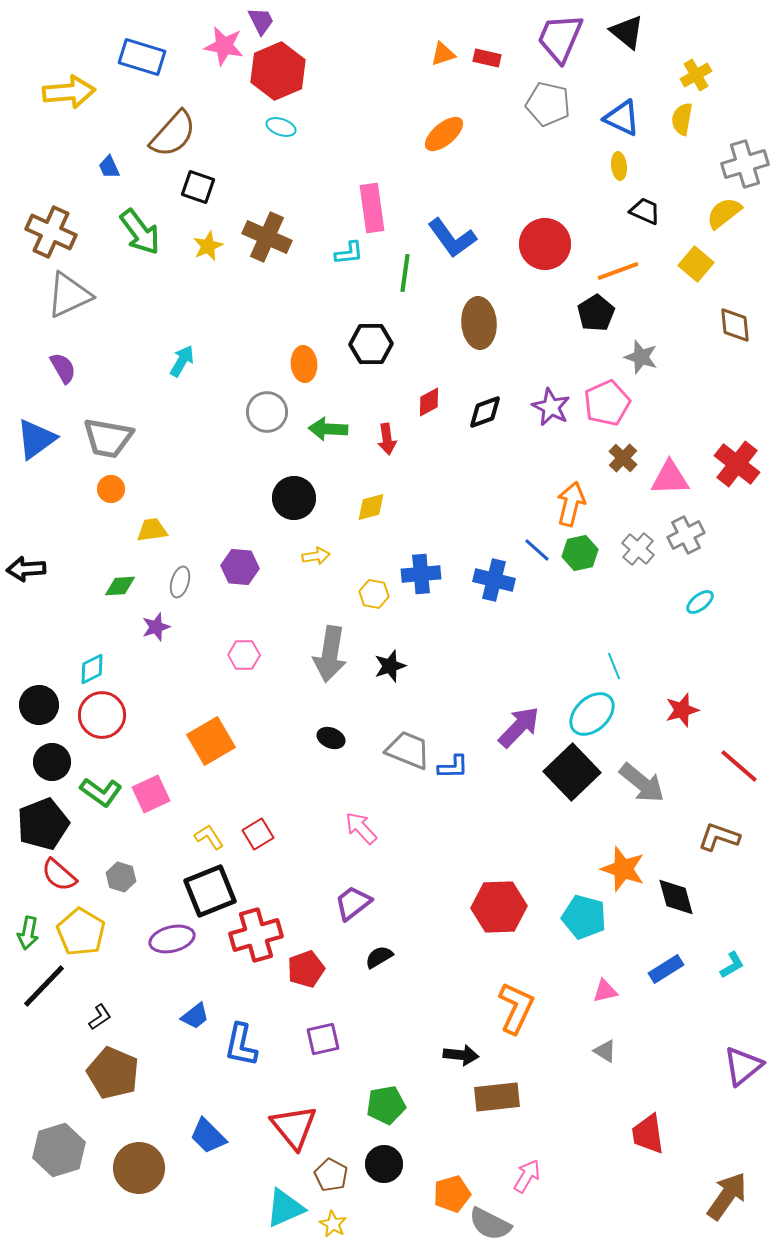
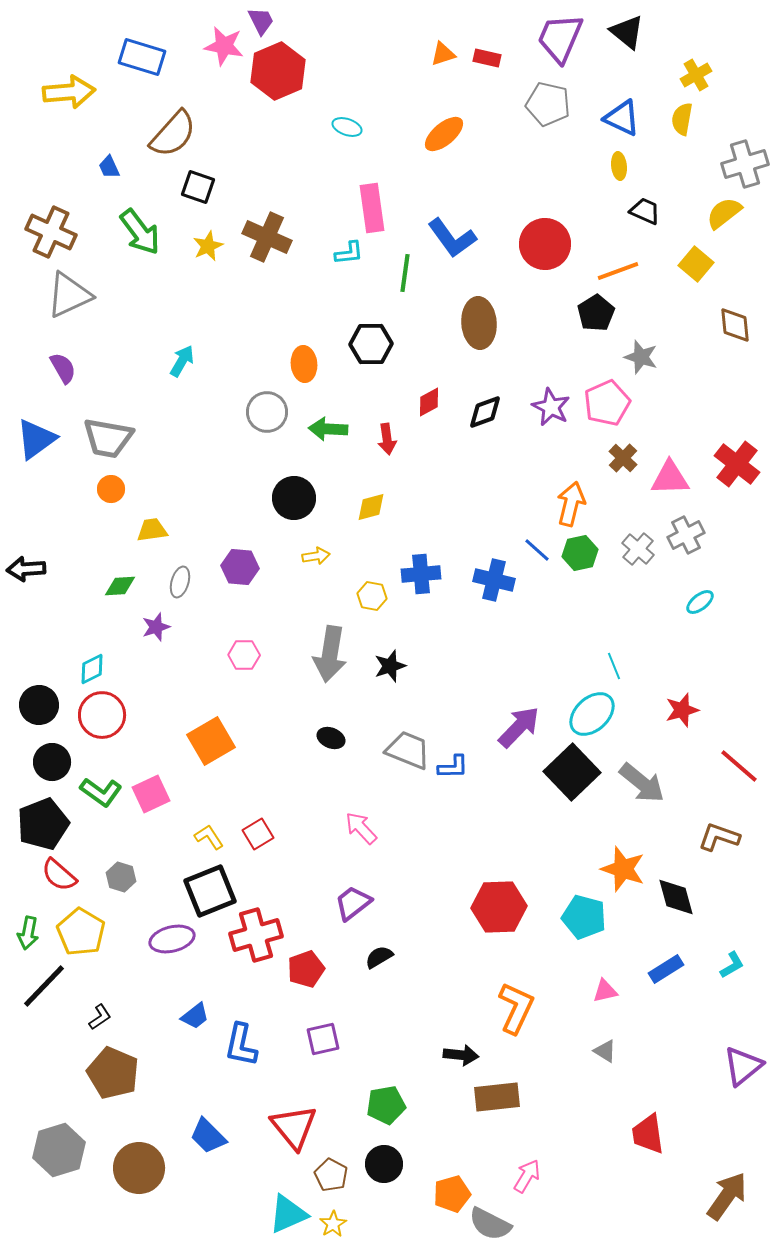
cyan ellipse at (281, 127): moved 66 px right
yellow hexagon at (374, 594): moved 2 px left, 2 px down
cyan triangle at (285, 1208): moved 3 px right, 6 px down
yellow star at (333, 1224): rotated 12 degrees clockwise
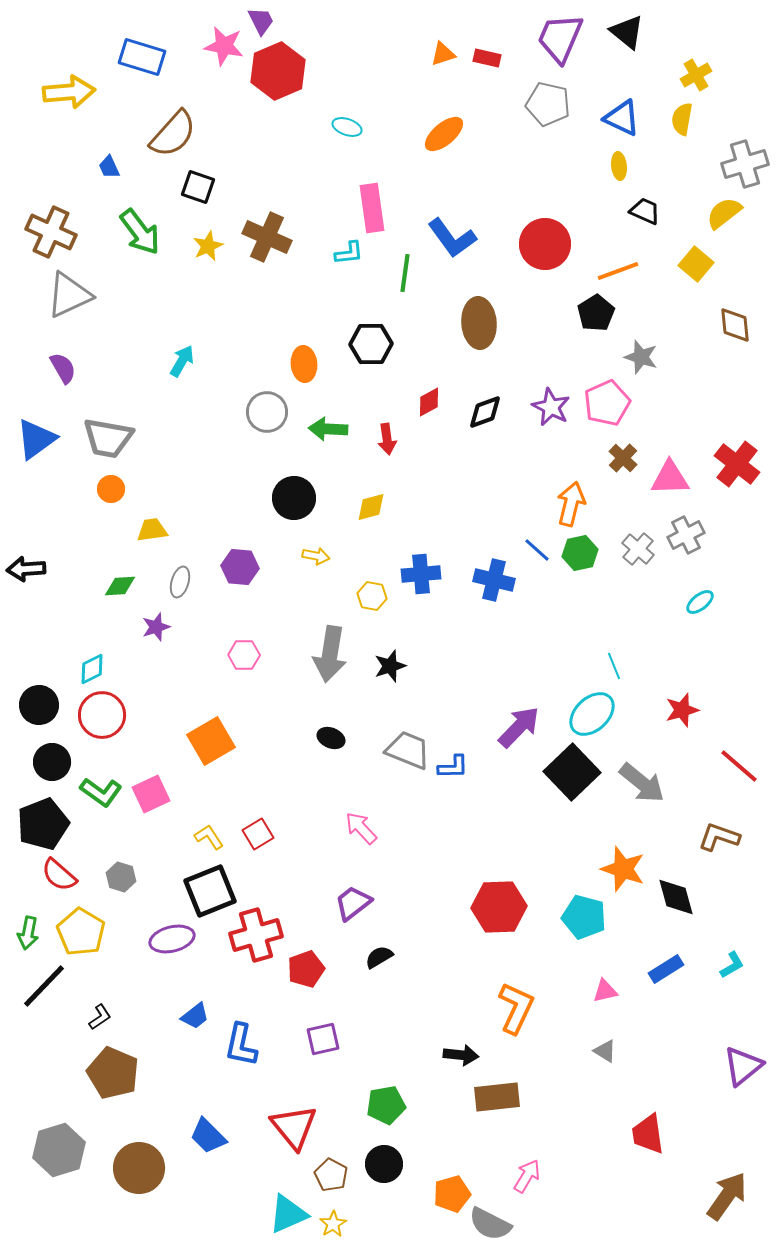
yellow arrow at (316, 556): rotated 20 degrees clockwise
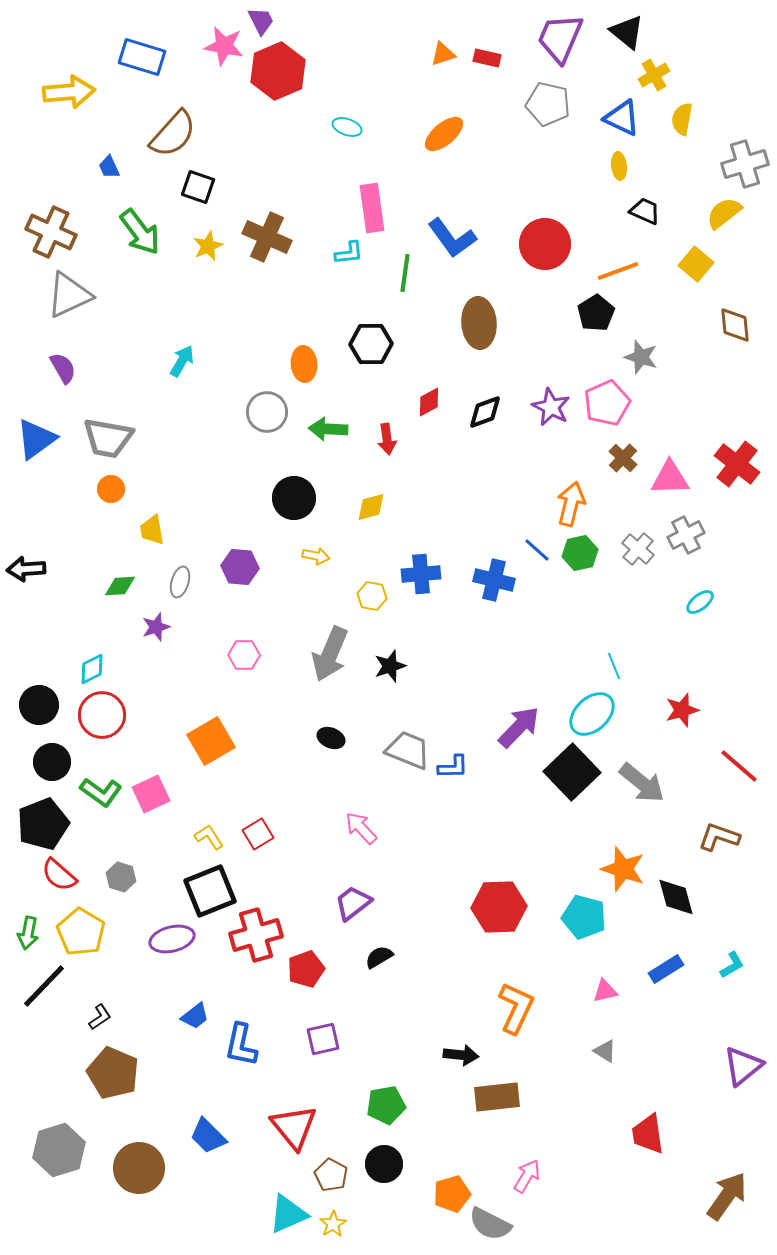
yellow cross at (696, 75): moved 42 px left
yellow trapezoid at (152, 530): rotated 92 degrees counterclockwise
gray arrow at (330, 654): rotated 14 degrees clockwise
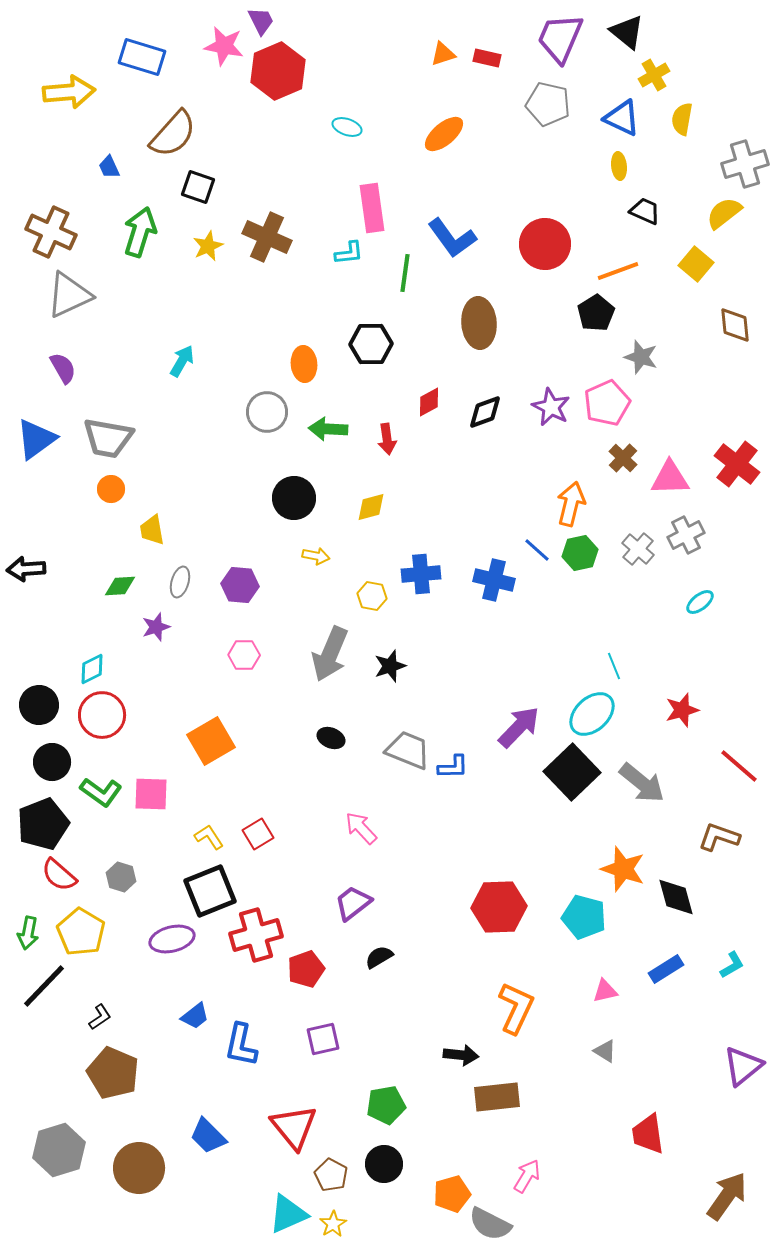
green arrow at (140, 232): rotated 126 degrees counterclockwise
purple hexagon at (240, 567): moved 18 px down
pink square at (151, 794): rotated 27 degrees clockwise
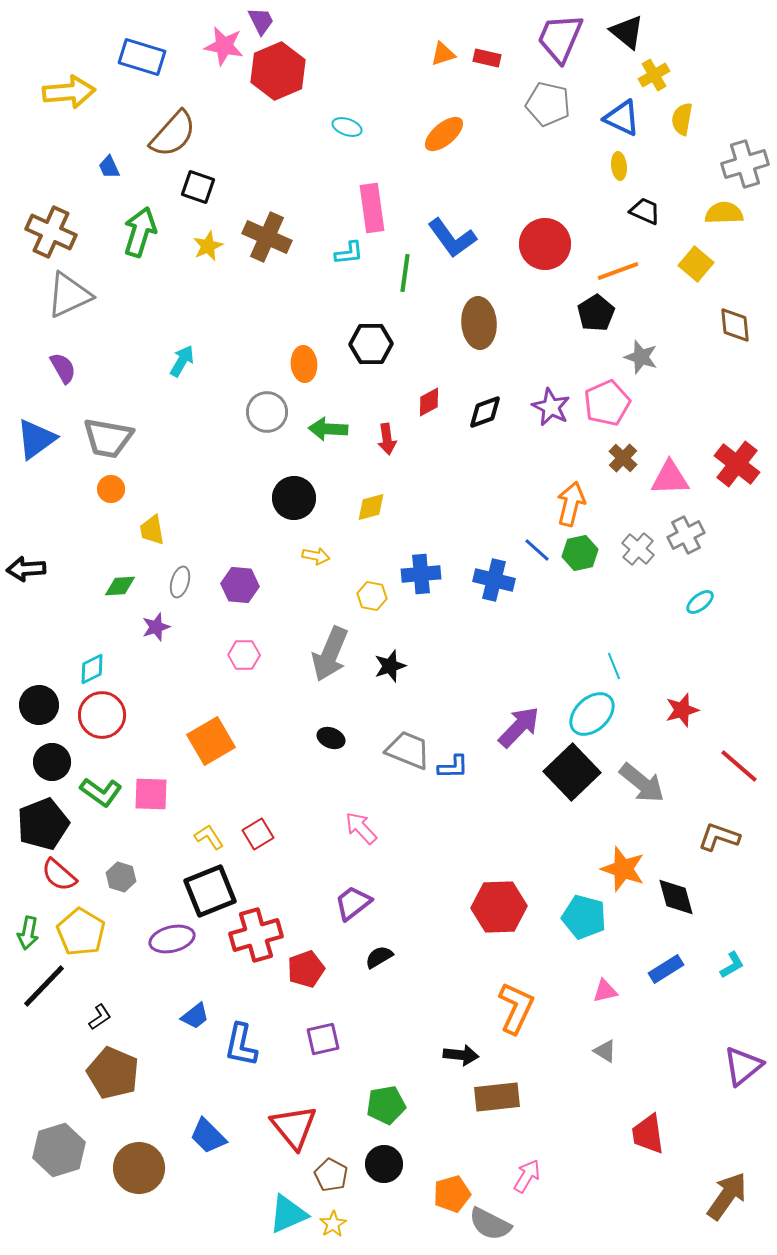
yellow semicircle at (724, 213): rotated 36 degrees clockwise
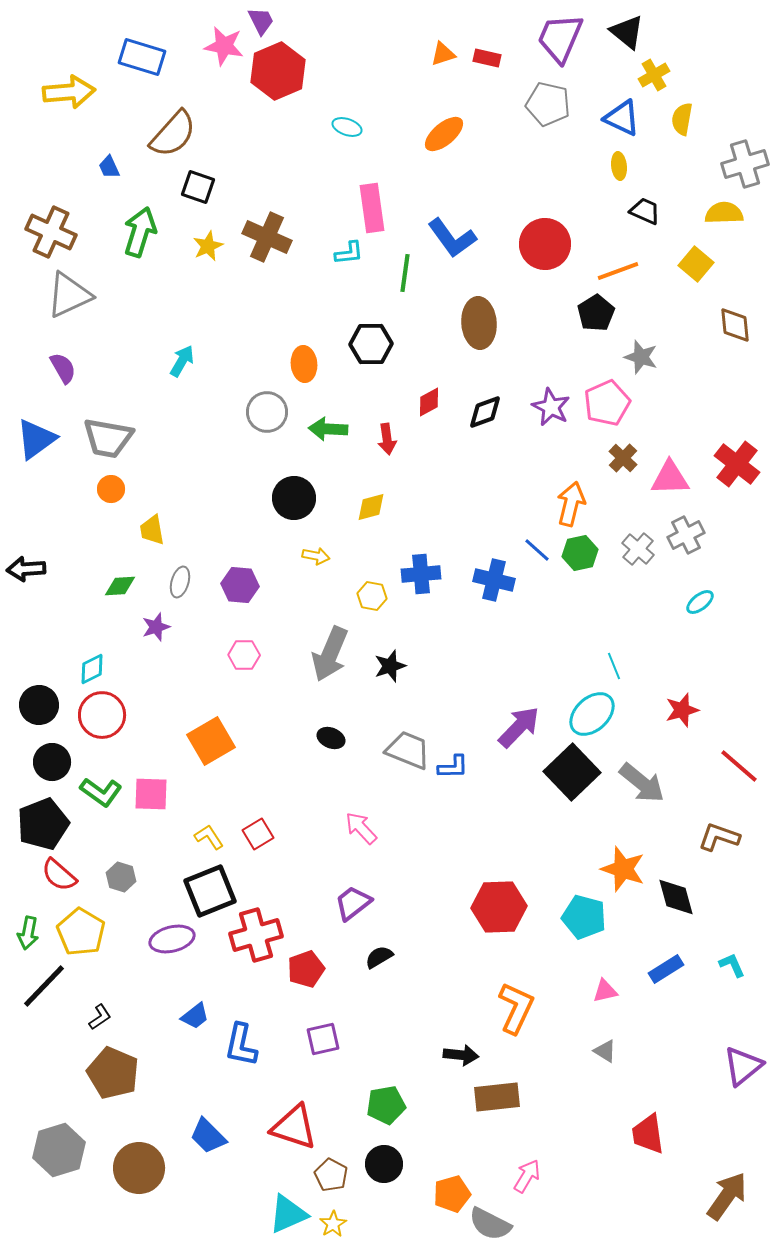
cyan L-shape at (732, 965): rotated 84 degrees counterclockwise
red triangle at (294, 1127): rotated 33 degrees counterclockwise
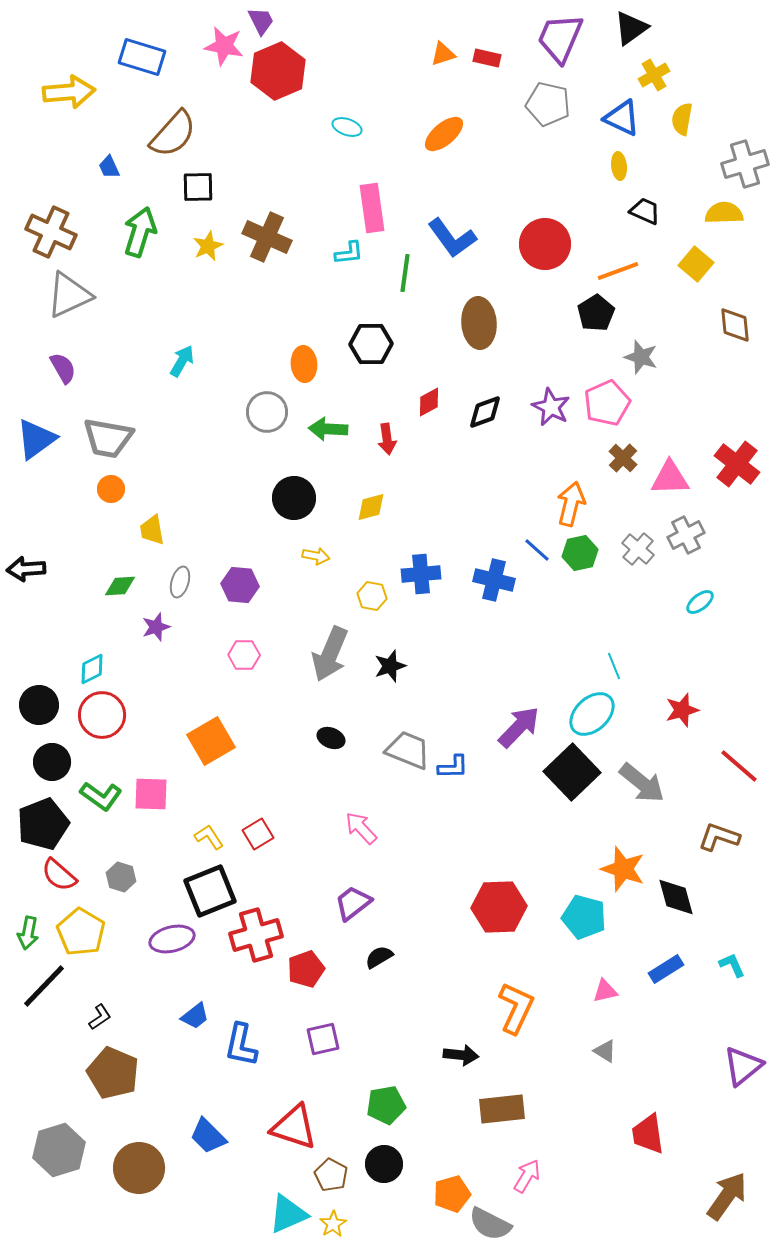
black triangle at (627, 32): moved 4 px right, 4 px up; rotated 45 degrees clockwise
black square at (198, 187): rotated 20 degrees counterclockwise
green L-shape at (101, 792): moved 4 px down
brown rectangle at (497, 1097): moved 5 px right, 12 px down
